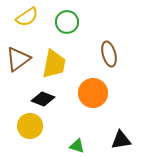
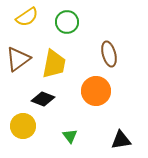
orange circle: moved 3 px right, 2 px up
yellow circle: moved 7 px left
green triangle: moved 7 px left, 10 px up; rotated 35 degrees clockwise
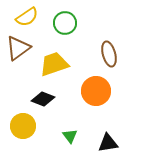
green circle: moved 2 px left, 1 px down
brown triangle: moved 11 px up
yellow trapezoid: rotated 120 degrees counterclockwise
black triangle: moved 13 px left, 3 px down
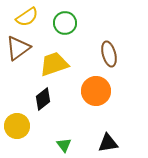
black diamond: rotated 60 degrees counterclockwise
yellow circle: moved 6 px left
green triangle: moved 6 px left, 9 px down
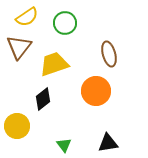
brown triangle: moved 1 px right, 1 px up; rotated 16 degrees counterclockwise
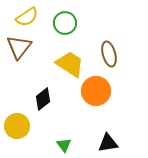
yellow trapezoid: moved 16 px right; rotated 52 degrees clockwise
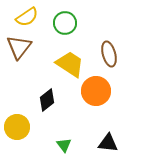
black diamond: moved 4 px right, 1 px down
yellow circle: moved 1 px down
black triangle: rotated 15 degrees clockwise
